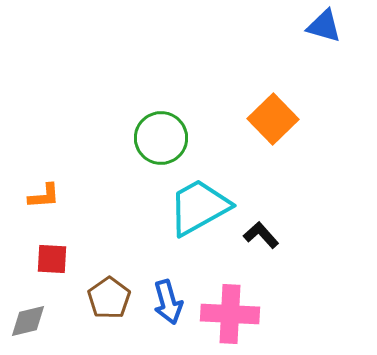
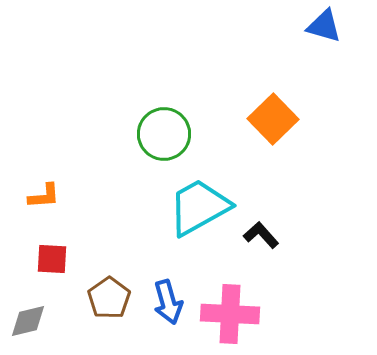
green circle: moved 3 px right, 4 px up
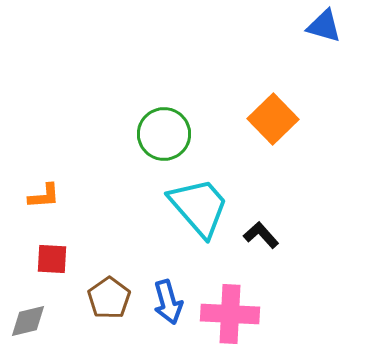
cyan trapezoid: rotated 78 degrees clockwise
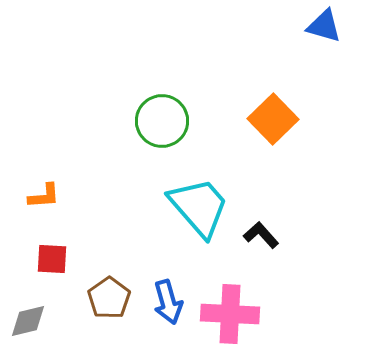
green circle: moved 2 px left, 13 px up
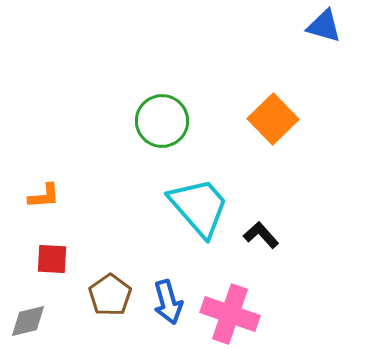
brown pentagon: moved 1 px right, 3 px up
pink cross: rotated 16 degrees clockwise
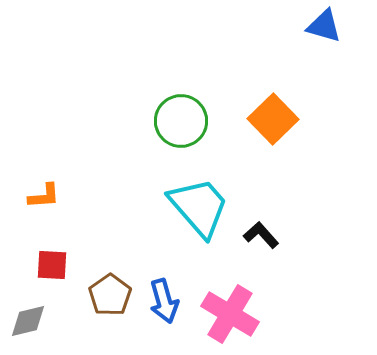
green circle: moved 19 px right
red square: moved 6 px down
blue arrow: moved 4 px left, 1 px up
pink cross: rotated 12 degrees clockwise
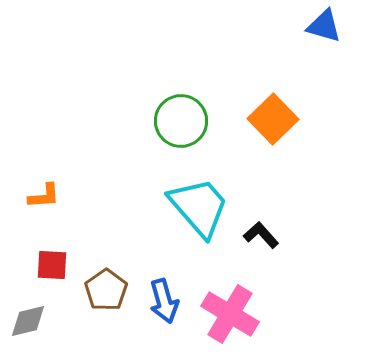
brown pentagon: moved 4 px left, 5 px up
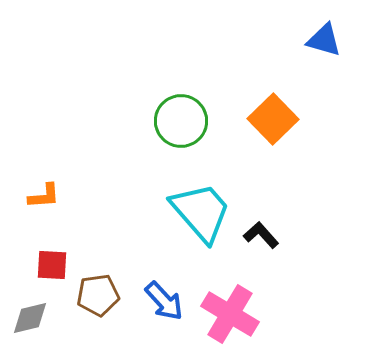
blue triangle: moved 14 px down
cyan trapezoid: moved 2 px right, 5 px down
brown pentagon: moved 8 px left, 5 px down; rotated 27 degrees clockwise
blue arrow: rotated 27 degrees counterclockwise
gray diamond: moved 2 px right, 3 px up
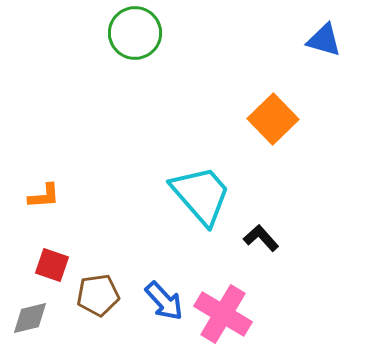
green circle: moved 46 px left, 88 px up
cyan trapezoid: moved 17 px up
black L-shape: moved 3 px down
red square: rotated 16 degrees clockwise
pink cross: moved 7 px left
